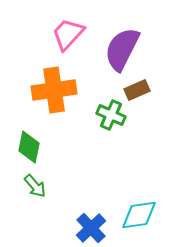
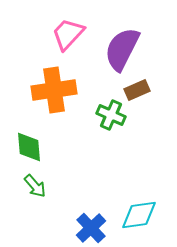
green diamond: rotated 16 degrees counterclockwise
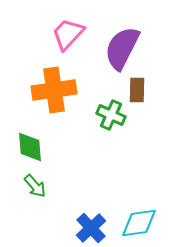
purple semicircle: moved 1 px up
brown rectangle: rotated 65 degrees counterclockwise
green diamond: moved 1 px right
cyan diamond: moved 8 px down
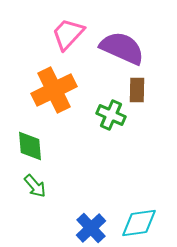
purple semicircle: rotated 87 degrees clockwise
orange cross: rotated 18 degrees counterclockwise
green diamond: moved 1 px up
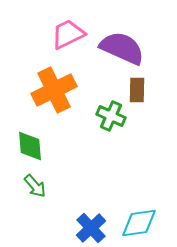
pink trapezoid: rotated 21 degrees clockwise
green cross: moved 1 px down
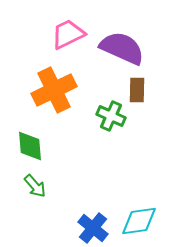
cyan diamond: moved 2 px up
blue cross: moved 2 px right; rotated 8 degrees counterclockwise
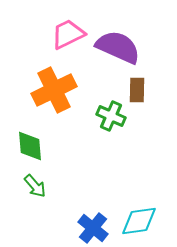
purple semicircle: moved 4 px left, 1 px up
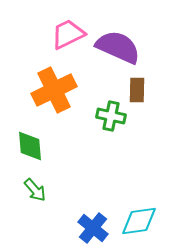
green cross: rotated 12 degrees counterclockwise
green arrow: moved 4 px down
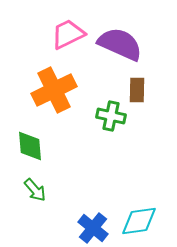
purple semicircle: moved 2 px right, 3 px up
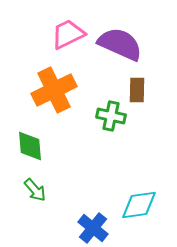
cyan diamond: moved 16 px up
